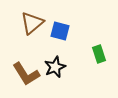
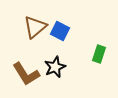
brown triangle: moved 3 px right, 4 px down
blue square: rotated 12 degrees clockwise
green rectangle: rotated 36 degrees clockwise
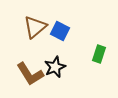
brown L-shape: moved 4 px right
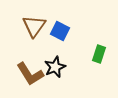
brown triangle: moved 1 px left, 1 px up; rotated 15 degrees counterclockwise
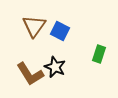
black star: rotated 25 degrees counterclockwise
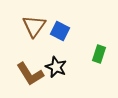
black star: moved 1 px right
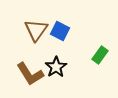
brown triangle: moved 2 px right, 4 px down
green rectangle: moved 1 px right, 1 px down; rotated 18 degrees clockwise
black star: rotated 15 degrees clockwise
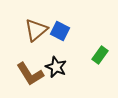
brown triangle: rotated 15 degrees clockwise
black star: rotated 15 degrees counterclockwise
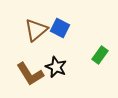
blue square: moved 3 px up
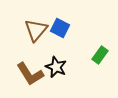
brown triangle: rotated 10 degrees counterclockwise
